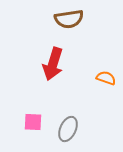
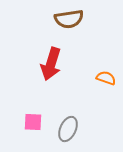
red arrow: moved 2 px left
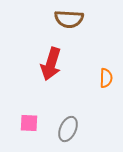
brown semicircle: rotated 12 degrees clockwise
orange semicircle: rotated 72 degrees clockwise
pink square: moved 4 px left, 1 px down
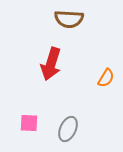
orange semicircle: rotated 30 degrees clockwise
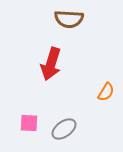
orange semicircle: moved 14 px down
gray ellipse: moved 4 px left; rotated 30 degrees clockwise
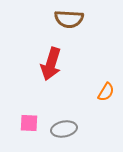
gray ellipse: rotated 25 degrees clockwise
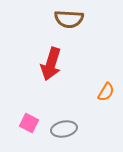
pink square: rotated 24 degrees clockwise
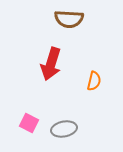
orange semicircle: moved 12 px left, 11 px up; rotated 18 degrees counterclockwise
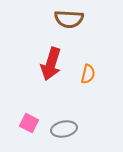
orange semicircle: moved 6 px left, 7 px up
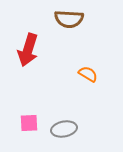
red arrow: moved 23 px left, 14 px up
orange semicircle: rotated 72 degrees counterclockwise
pink square: rotated 30 degrees counterclockwise
